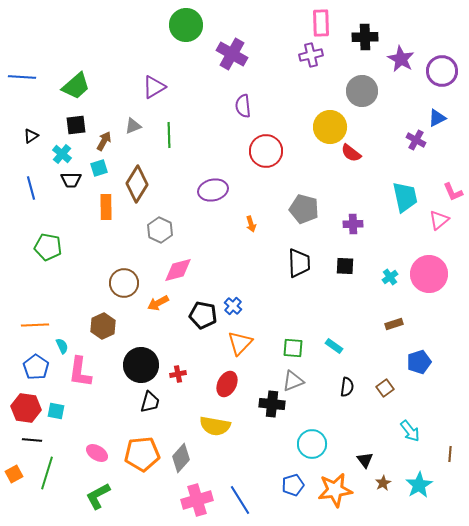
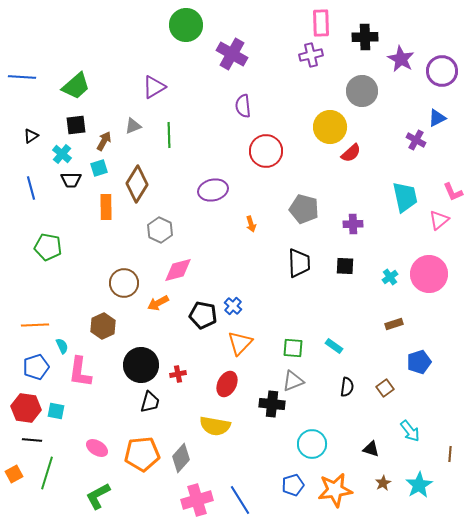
red semicircle at (351, 153): rotated 80 degrees counterclockwise
blue pentagon at (36, 367): rotated 20 degrees clockwise
pink ellipse at (97, 453): moved 5 px up
black triangle at (365, 460): moved 6 px right, 11 px up; rotated 36 degrees counterclockwise
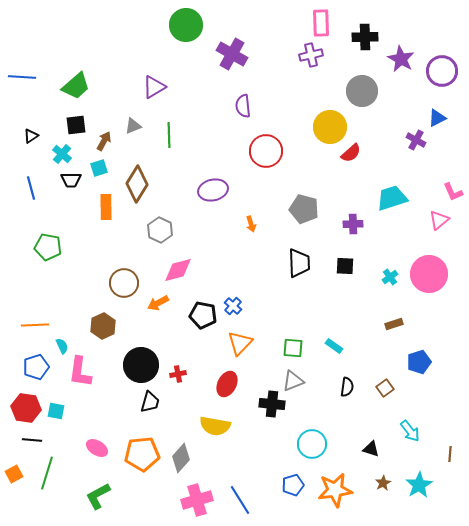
cyan trapezoid at (405, 197): moved 13 px left, 1 px down; rotated 96 degrees counterclockwise
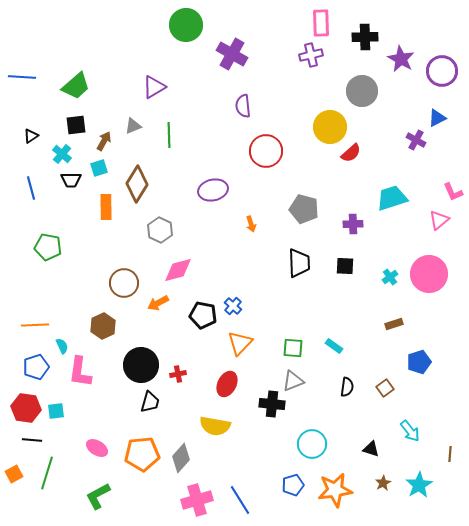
cyan square at (56, 411): rotated 18 degrees counterclockwise
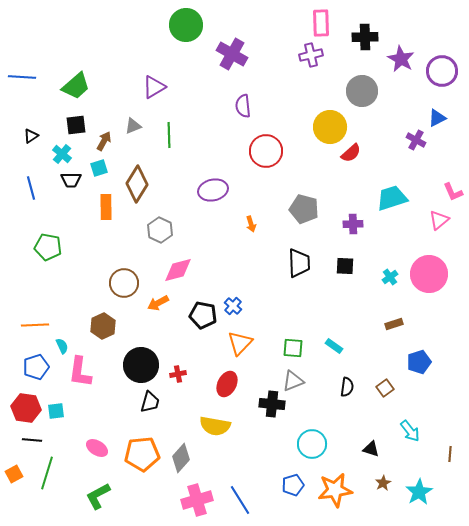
cyan star at (419, 485): moved 7 px down
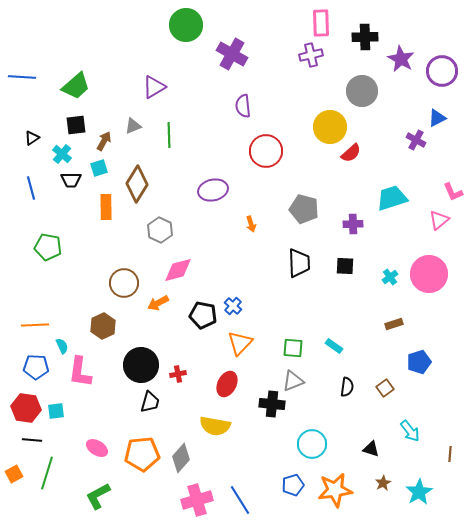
black triangle at (31, 136): moved 1 px right, 2 px down
blue pentagon at (36, 367): rotated 20 degrees clockwise
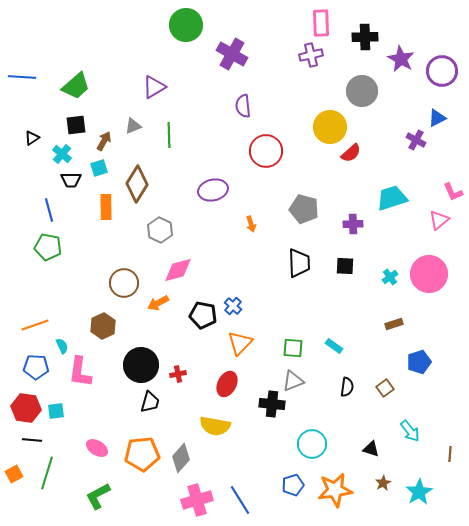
blue line at (31, 188): moved 18 px right, 22 px down
orange line at (35, 325): rotated 16 degrees counterclockwise
